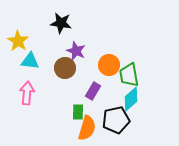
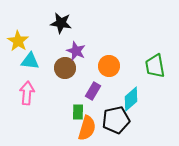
orange circle: moved 1 px down
green trapezoid: moved 26 px right, 9 px up
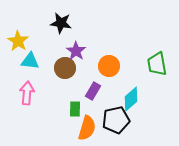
purple star: rotated 12 degrees clockwise
green trapezoid: moved 2 px right, 2 px up
green rectangle: moved 3 px left, 3 px up
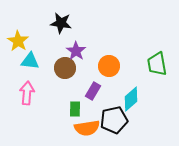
black pentagon: moved 2 px left
orange semicircle: rotated 65 degrees clockwise
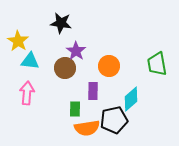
purple rectangle: rotated 30 degrees counterclockwise
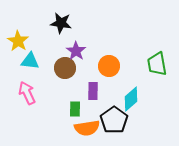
pink arrow: rotated 30 degrees counterclockwise
black pentagon: rotated 24 degrees counterclockwise
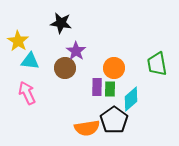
orange circle: moved 5 px right, 2 px down
purple rectangle: moved 4 px right, 4 px up
green rectangle: moved 35 px right, 20 px up
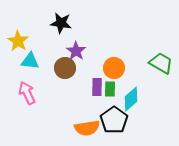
green trapezoid: moved 4 px right, 1 px up; rotated 130 degrees clockwise
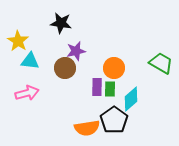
purple star: rotated 24 degrees clockwise
pink arrow: rotated 100 degrees clockwise
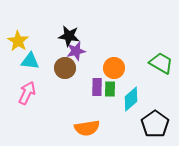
black star: moved 8 px right, 13 px down
pink arrow: rotated 50 degrees counterclockwise
black pentagon: moved 41 px right, 4 px down
